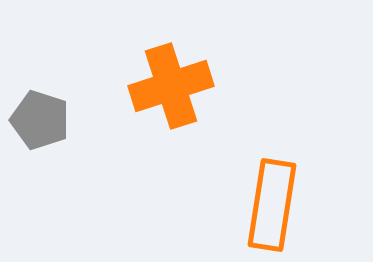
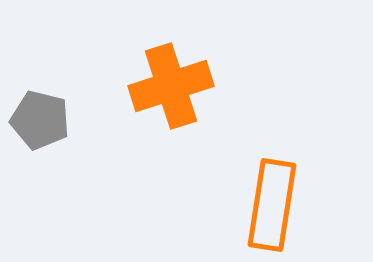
gray pentagon: rotated 4 degrees counterclockwise
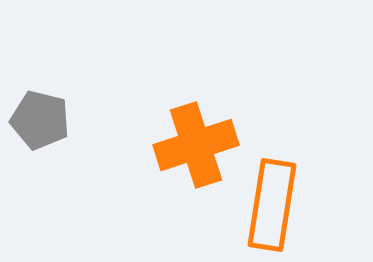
orange cross: moved 25 px right, 59 px down
